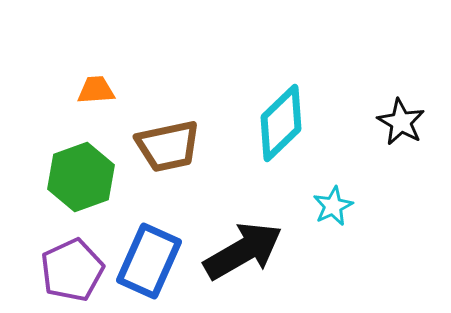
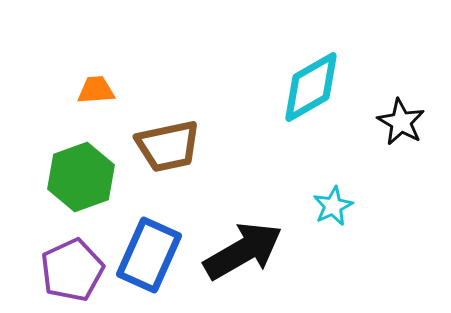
cyan diamond: moved 30 px right, 36 px up; rotated 14 degrees clockwise
blue rectangle: moved 6 px up
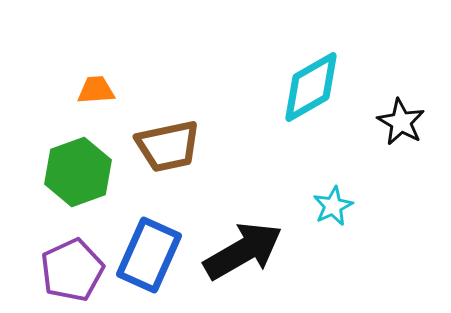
green hexagon: moved 3 px left, 5 px up
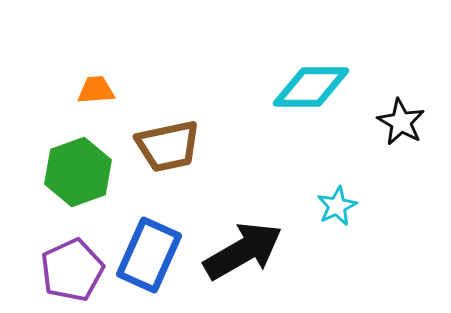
cyan diamond: rotated 30 degrees clockwise
cyan star: moved 4 px right
